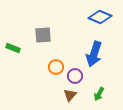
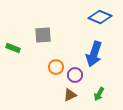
purple circle: moved 1 px up
brown triangle: rotated 24 degrees clockwise
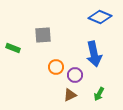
blue arrow: rotated 30 degrees counterclockwise
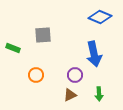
orange circle: moved 20 px left, 8 px down
green arrow: rotated 32 degrees counterclockwise
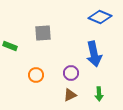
gray square: moved 2 px up
green rectangle: moved 3 px left, 2 px up
purple circle: moved 4 px left, 2 px up
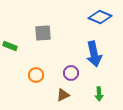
brown triangle: moved 7 px left
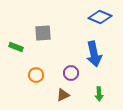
green rectangle: moved 6 px right, 1 px down
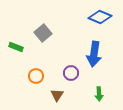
gray square: rotated 36 degrees counterclockwise
blue arrow: rotated 20 degrees clockwise
orange circle: moved 1 px down
brown triangle: moved 6 px left; rotated 32 degrees counterclockwise
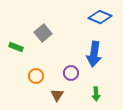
green arrow: moved 3 px left
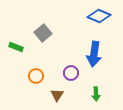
blue diamond: moved 1 px left, 1 px up
